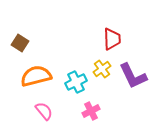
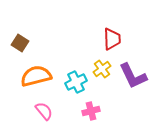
pink cross: rotated 12 degrees clockwise
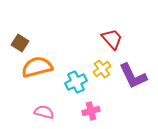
red trapezoid: rotated 40 degrees counterclockwise
orange semicircle: moved 1 px right, 9 px up
pink semicircle: moved 1 px down; rotated 36 degrees counterclockwise
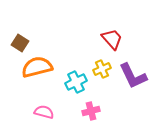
yellow cross: rotated 12 degrees clockwise
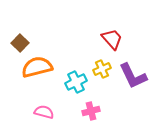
brown square: rotated 12 degrees clockwise
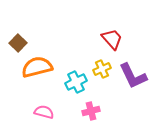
brown square: moved 2 px left
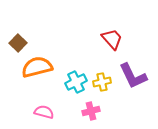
yellow cross: moved 13 px down; rotated 12 degrees clockwise
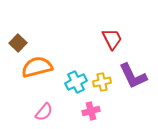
red trapezoid: rotated 15 degrees clockwise
pink semicircle: rotated 114 degrees clockwise
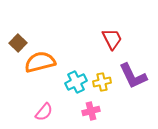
orange semicircle: moved 3 px right, 5 px up
